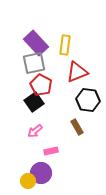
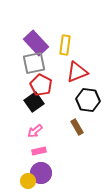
pink rectangle: moved 12 px left
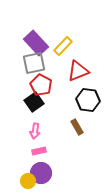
yellow rectangle: moved 2 px left, 1 px down; rotated 36 degrees clockwise
red triangle: moved 1 px right, 1 px up
pink arrow: rotated 42 degrees counterclockwise
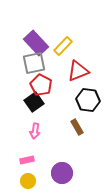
pink rectangle: moved 12 px left, 9 px down
purple circle: moved 21 px right
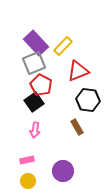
gray square: rotated 10 degrees counterclockwise
pink arrow: moved 1 px up
purple circle: moved 1 px right, 2 px up
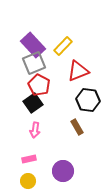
purple rectangle: moved 3 px left, 2 px down
red pentagon: moved 2 px left
black square: moved 1 px left, 1 px down
pink rectangle: moved 2 px right, 1 px up
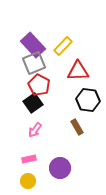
red triangle: rotated 20 degrees clockwise
pink arrow: rotated 28 degrees clockwise
purple circle: moved 3 px left, 3 px up
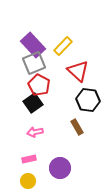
red triangle: rotated 45 degrees clockwise
pink arrow: moved 2 px down; rotated 42 degrees clockwise
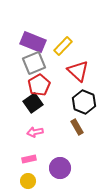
purple rectangle: moved 3 px up; rotated 25 degrees counterclockwise
red pentagon: rotated 15 degrees clockwise
black hexagon: moved 4 px left, 2 px down; rotated 15 degrees clockwise
